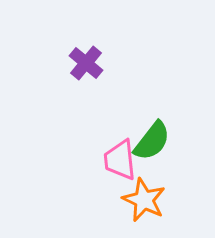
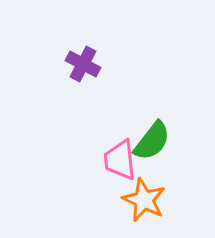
purple cross: moved 3 px left, 1 px down; rotated 12 degrees counterclockwise
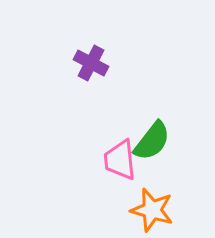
purple cross: moved 8 px right, 1 px up
orange star: moved 8 px right, 10 px down; rotated 9 degrees counterclockwise
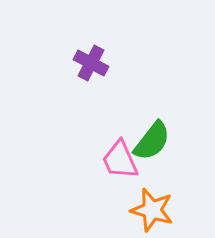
pink trapezoid: rotated 18 degrees counterclockwise
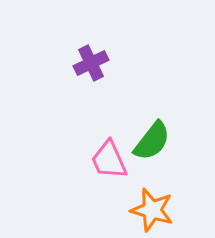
purple cross: rotated 36 degrees clockwise
pink trapezoid: moved 11 px left
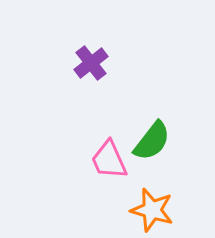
purple cross: rotated 12 degrees counterclockwise
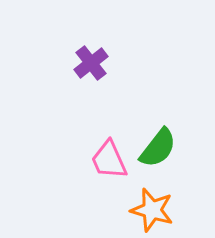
green semicircle: moved 6 px right, 7 px down
